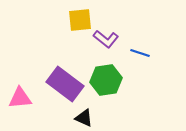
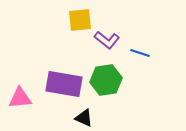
purple L-shape: moved 1 px right, 1 px down
purple rectangle: moved 1 px left; rotated 27 degrees counterclockwise
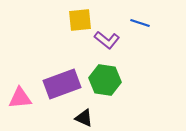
blue line: moved 30 px up
green hexagon: moved 1 px left; rotated 16 degrees clockwise
purple rectangle: moved 2 px left; rotated 30 degrees counterclockwise
